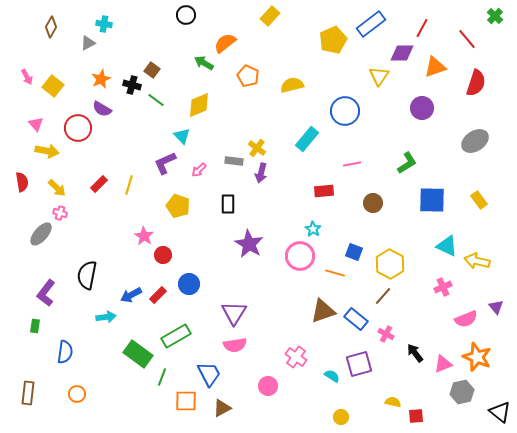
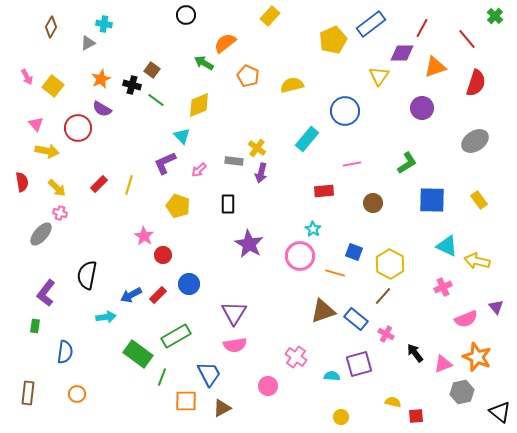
cyan semicircle at (332, 376): rotated 28 degrees counterclockwise
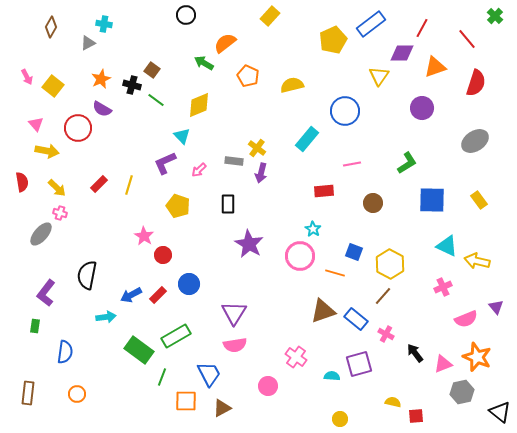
green rectangle at (138, 354): moved 1 px right, 4 px up
yellow circle at (341, 417): moved 1 px left, 2 px down
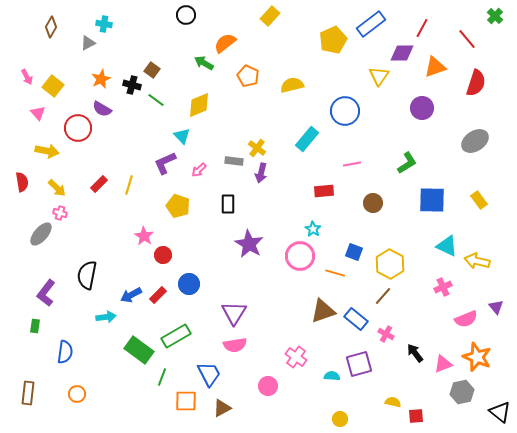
pink triangle at (36, 124): moved 2 px right, 11 px up
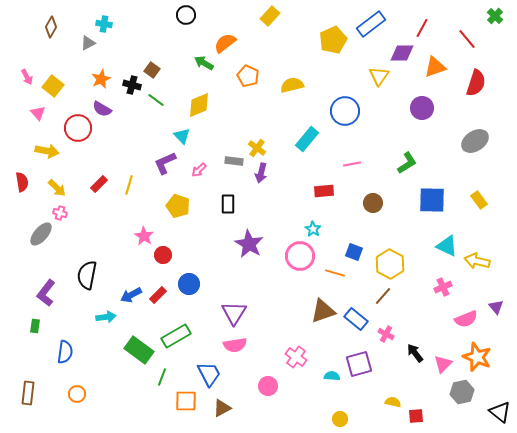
pink triangle at (443, 364): rotated 24 degrees counterclockwise
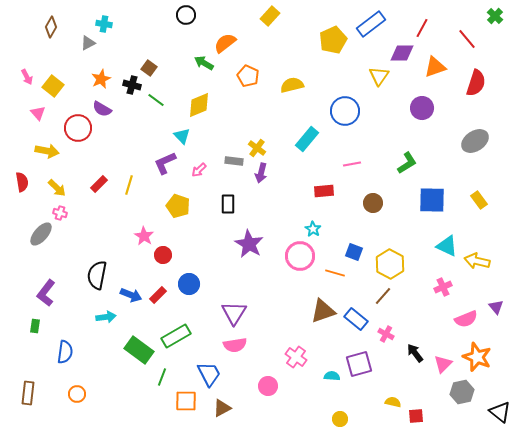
brown square at (152, 70): moved 3 px left, 2 px up
black semicircle at (87, 275): moved 10 px right
blue arrow at (131, 295): rotated 130 degrees counterclockwise
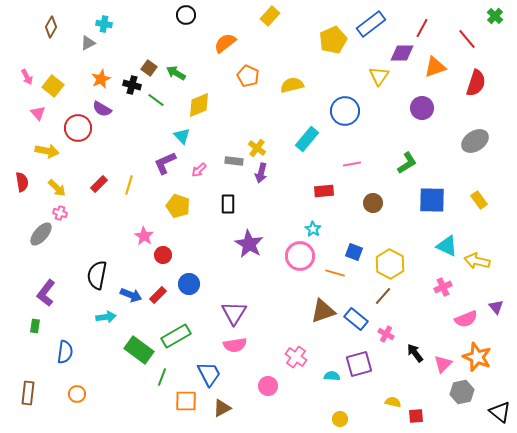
green arrow at (204, 63): moved 28 px left, 10 px down
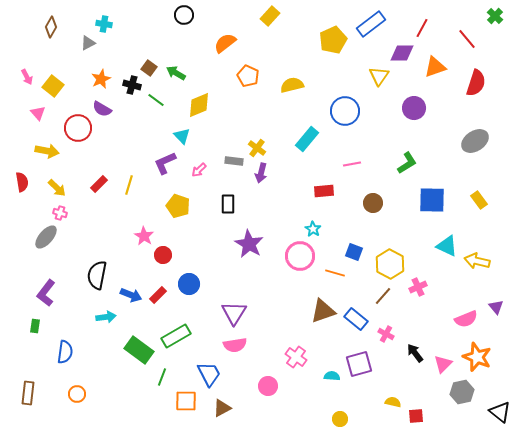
black circle at (186, 15): moved 2 px left
purple circle at (422, 108): moved 8 px left
gray ellipse at (41, 234): moved 5 px right, 3 px down
pink cross at (443, 287): moved 25 px left
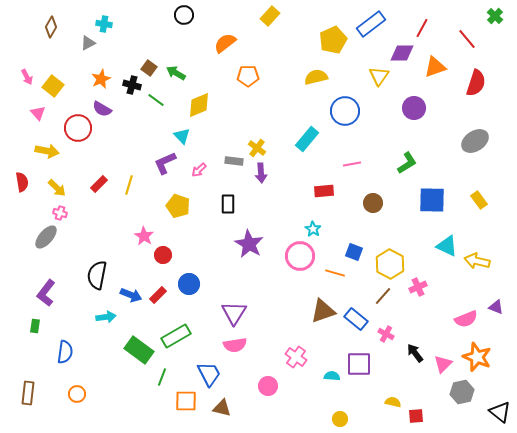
orange pentagon at (248, 76): rotated 25 degrees counterclockwise
yellow semicircle at (292, 85): moved 24 px right, 8 px up
purple arrow at (261, 173): rotated 18 degrees counterclockwise
purple triangle at (496, 307): rotated 28 degrees counterclockwise
purple square at (359, 364): rotated 16 degrees clockwise
brown triangle at (222, 408): rotated 42 degrees clockwise
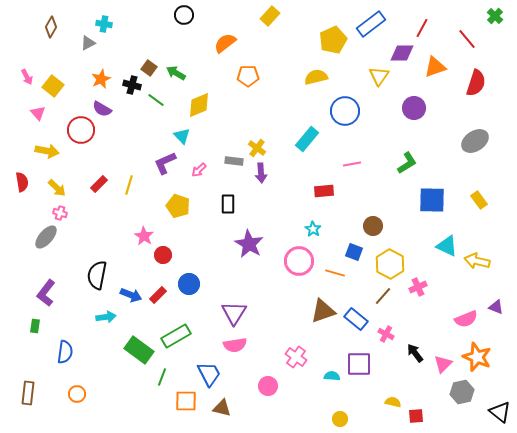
red circle at (78, 128): moved 3 px right, 2 px down
brown circle at (373, 203): moved 23 px down
pink circle at (300, 256): moved 1 px left, 5 px down
